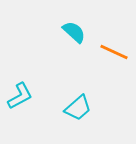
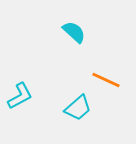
orange line: moved 8 px left, 28 px down
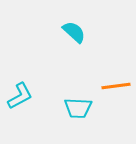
orange line: moved 10 px right, 6 px down; rotated 32 degrees counterclockwise
cyan trapezoid: rotated 44 degrees clockwise
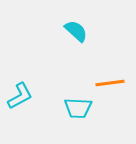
cyan semicircle: moved 2 px right, 1 px up
orange line: moved 6 px left, 3 px up
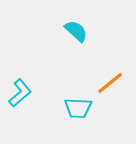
orange line: rotated 32 degrees counterclockwise
cyan L-shape: moved 3 px up; rotated 12 degrees counterclockwise
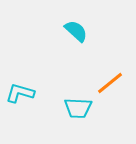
cyan L-shape: rotated 124 degrees counterclockwise
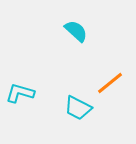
cyan trapezoid: rotated 24 degrees clockwise
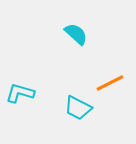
cyan semicircle: moved 3 px down
orange line: rotated 12 degrees clockwise
